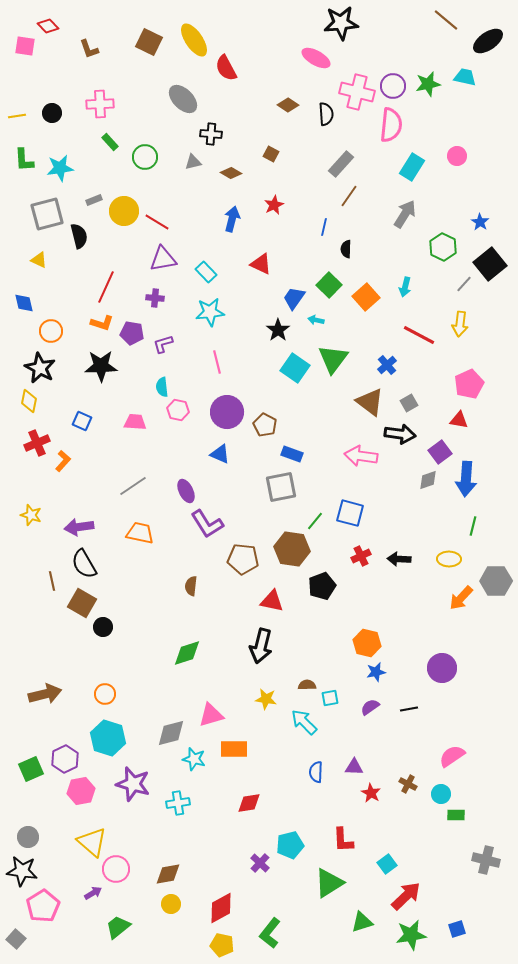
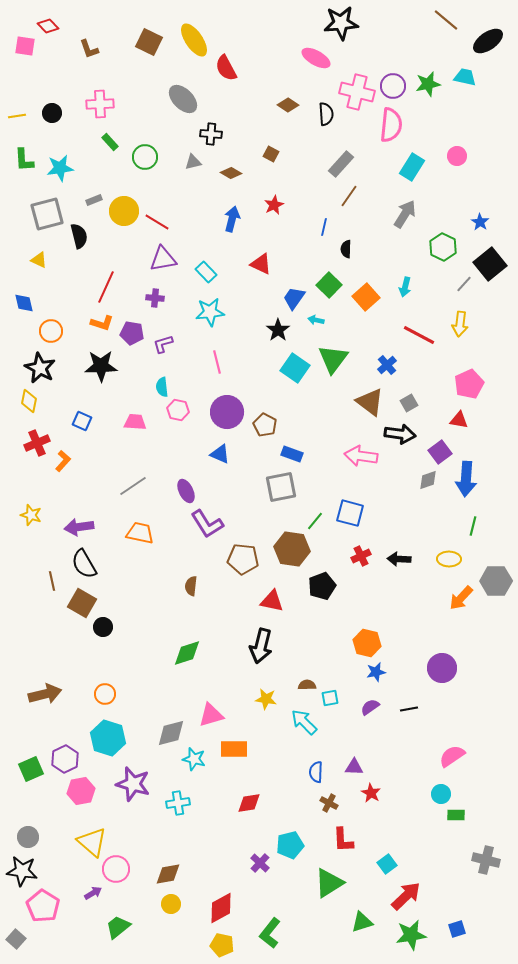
brown cross at (408, 784): moved 79 px left, 19 px down
pink pentagon at (43, 906): rotated 8 degrees counterclockwise
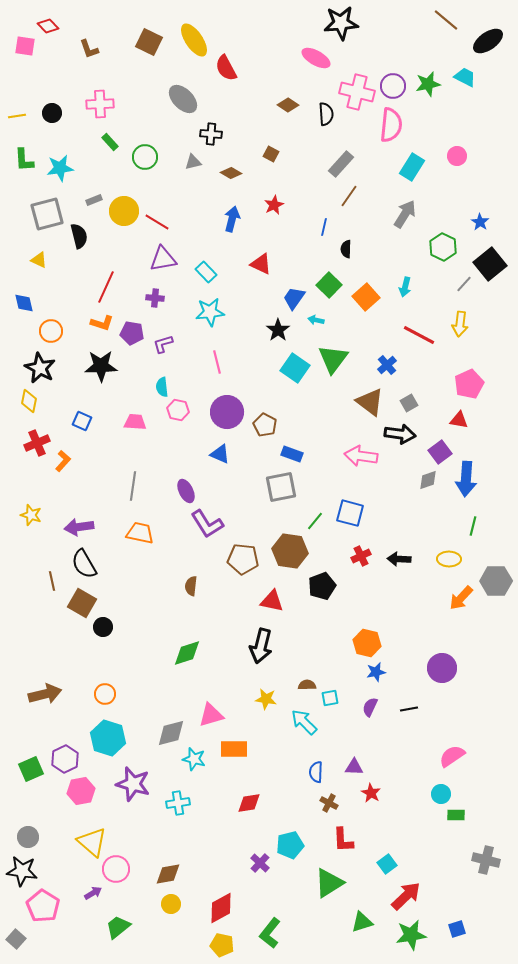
cyan trapezoid at (465, 77): rotated 15 degrees clockwise
gray line at (133, 486): rotated 48 degrees counterclockwise
brown hexagon at (292, 549): moved 2 px left, 2 px down
purple semicircle at (370, 707): rotated 30 degrees counterclockwise
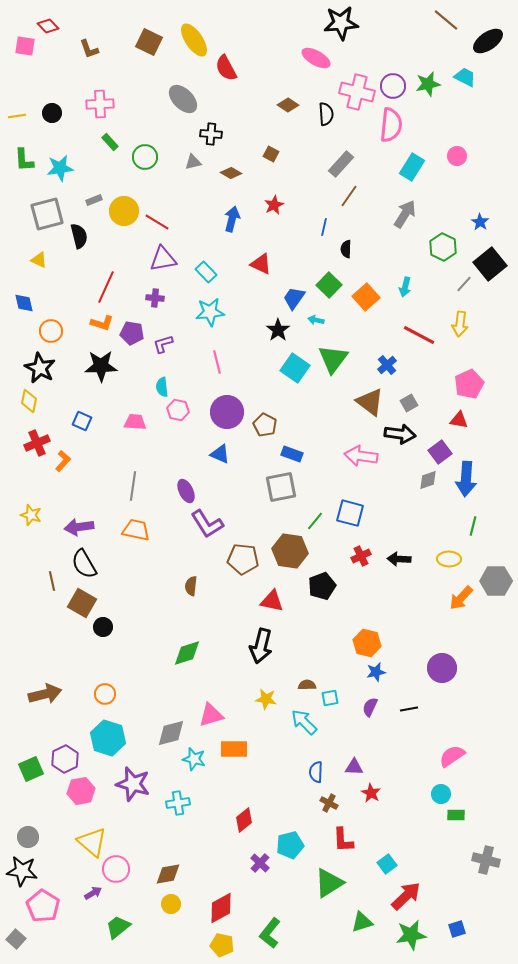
orange trapezoid at (140, 533): moved 4 px left, 3 px up
red diamond at (249, 803): moved 5 px left, 17 px down; rotated 30 degrees counterclockwise
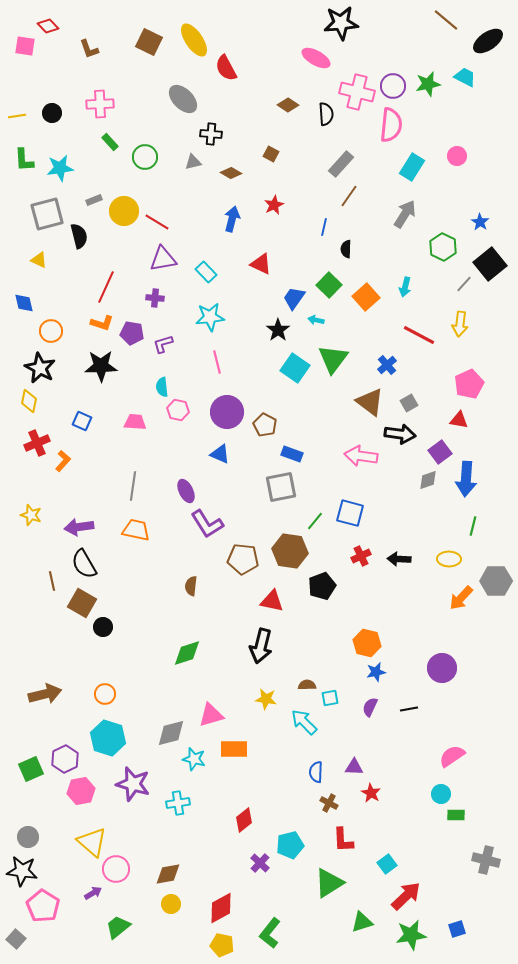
cyan star at (210, 312): moved 5 px down
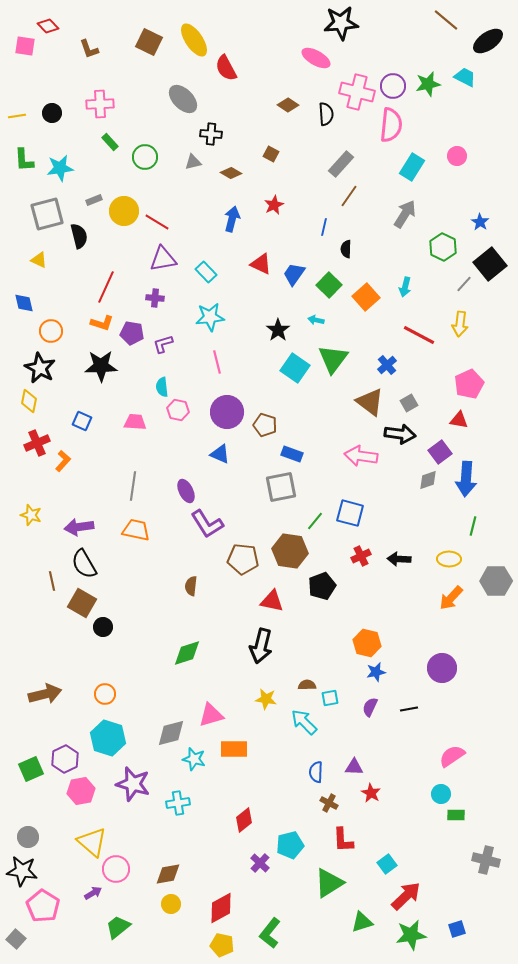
blue trapezoid at (294, 298): moved 24 px up
brown pentagon at (265, 425): rotated 10 degrees counterclockwise
orange arrow at (461, 598): moved 10 px left
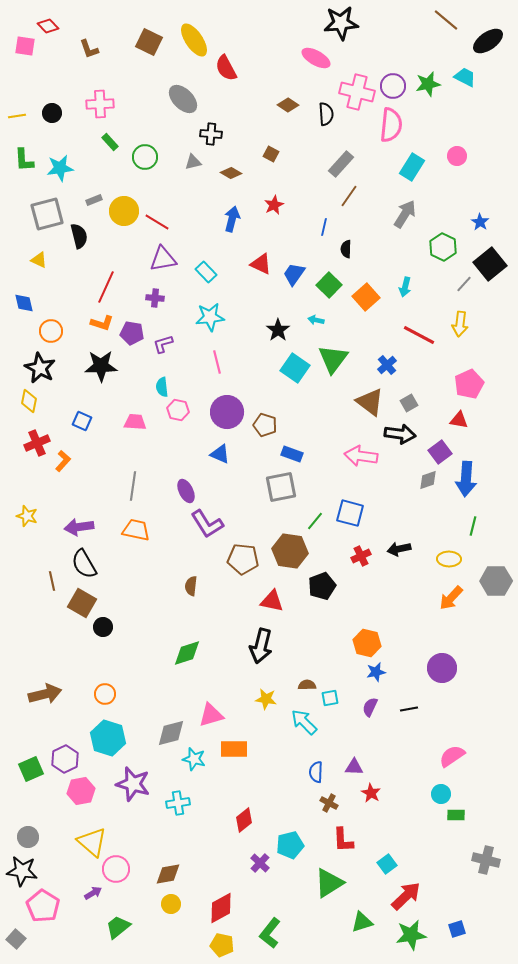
yellow star at (31, 515): moved 4 px left, 1 px down
black arrow at (399, 559): moved 10 px up; rotated 15 degrees counterclockwise
